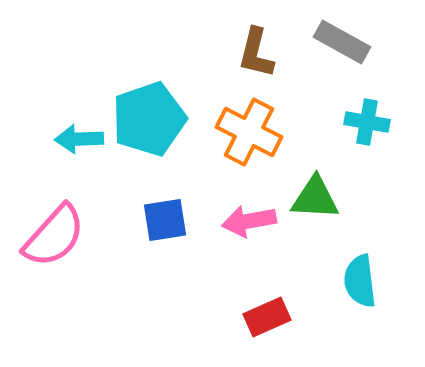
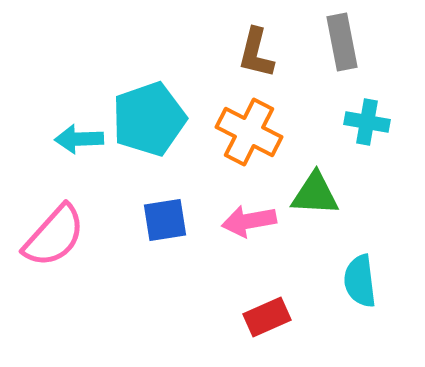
gray rectangle: rotated 50 degrees clockwise
green triangle: moved 4 px up
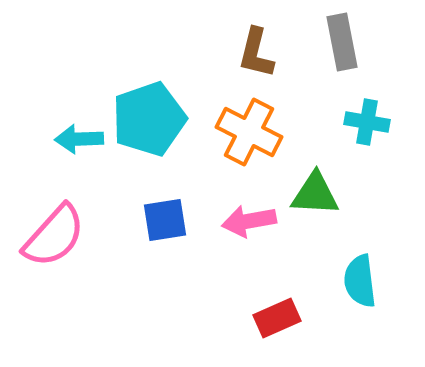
red rectangle: moved 10 px right, 1 px down
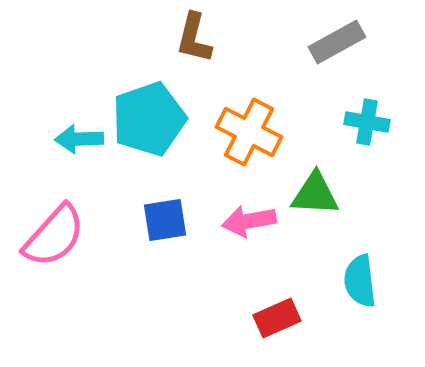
gray rectangle: moved 5 px left; rotated 72 degrees clockwise
brown L-shape: moved 62 px left, 15 px up
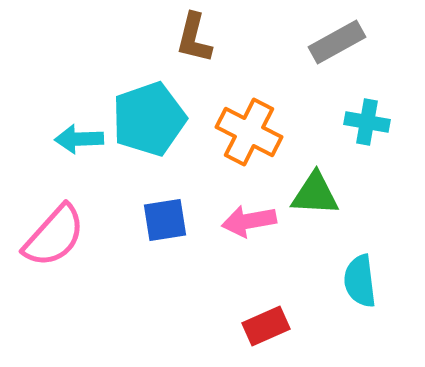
red rectangle: moved 11 px left, 8 px down
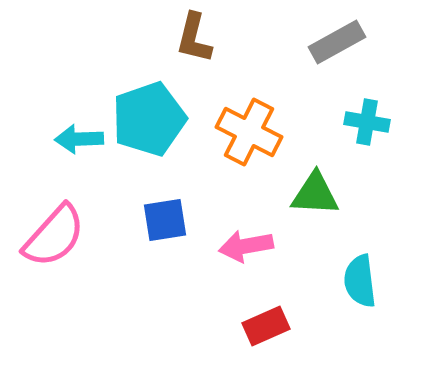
pink arrow: moved 3 px left, 25 px down
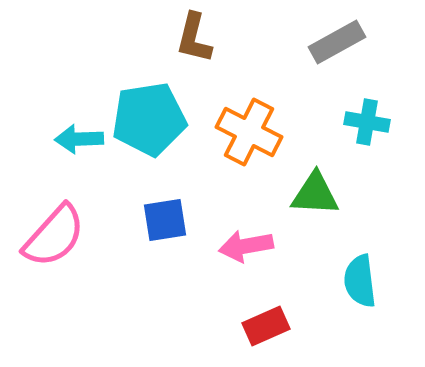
cyan pentagon: rotated 10 degrees clockwise
